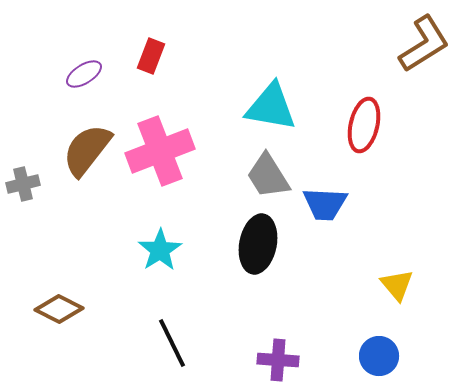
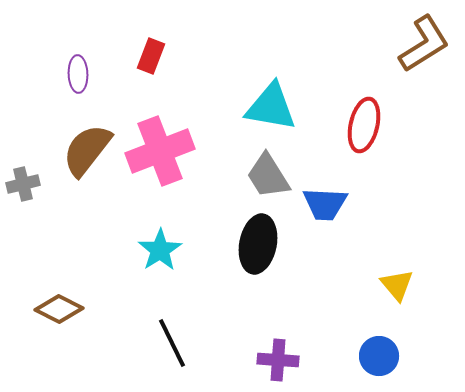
purple ellipse: moved 6 px left; rotated 60 degrees counterclockwise
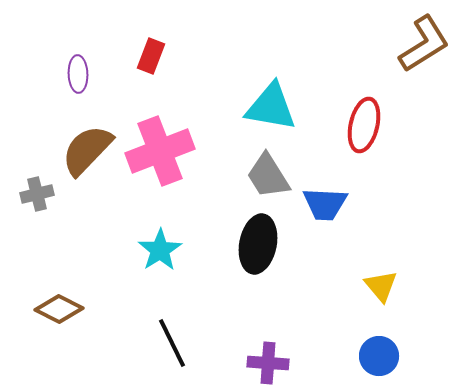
brown semicircle: rotated 6 degrees clockwise
gray cross: moved 14 px right, 10 px down
yellow triangle: moved 16 px left, 1 px down
purple cross: moved 10 px left, 3 px down
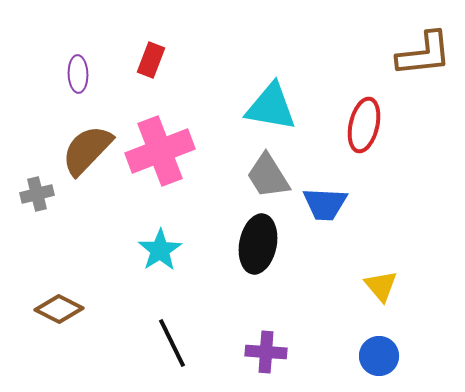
brown L-shape: moved 10 px down; rotated 26 degrees clockwise
red rectangle: moved 4 px down
purple cross: moved 2 px left, 11 px up
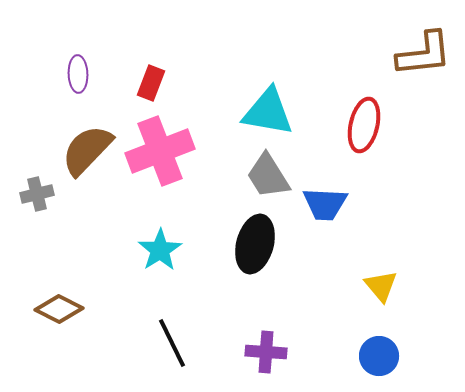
red rectangle: moved 23 px down
cyan triangle: moved 3 px left, 5 px down
black ellipse: moved 3 px left; rotated 4 degrees clockwise
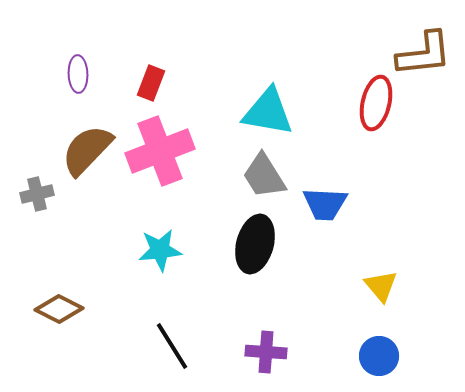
red ellipse: moved 12 px right, 22 px up
gray trapezoid: moved 4 px left
cyan star: rotated 27 degrees clockwise
black line: moved 3 px down; rotated 6 degrees counterclockwise
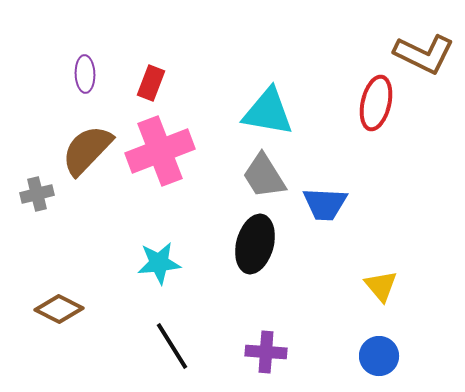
brown L-shape: rotated 32 degrees clockwise
purple ellipse: moved 7 px right
cyan star: moved 1 px left, 13 px down
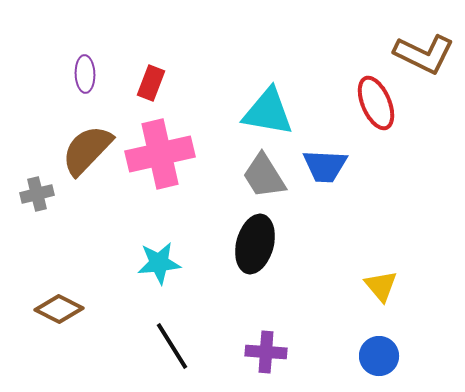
red ellipse: rotated 36 degrees counterclockwise
pink cross: moved 3 px down; rotated 8 degrees clockwise
blue trapezoid: moved 38 px up
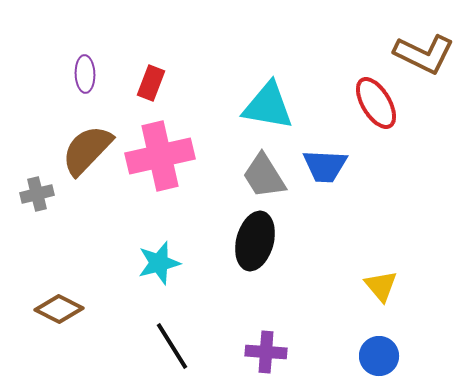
red ellipse: rotated 8 degrees counterclockwise
cyan triangle: moved 6 px up
pink cross: moved 2 px down
black ellipse: moved 3 px up
cyan star: rotated 9 degrees counterclockwise
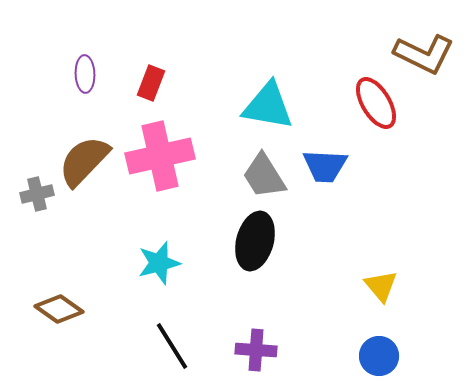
brown semicircle: moved 3 px left, 11 px down
brown diamond: rotated 9 degrees clockwise
purple cross: moved 10 px left, 2 px up
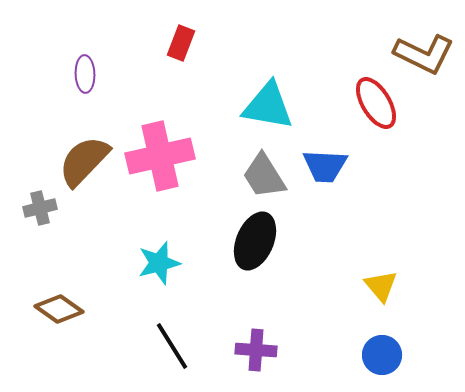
red rectangle: moved 30 px right, 40 px up
gray cross: moved 3 px right, 14 px down
black ellipse: rotated 8 degrees clockwise
blue circle: moved 3 px right, 1 px up
